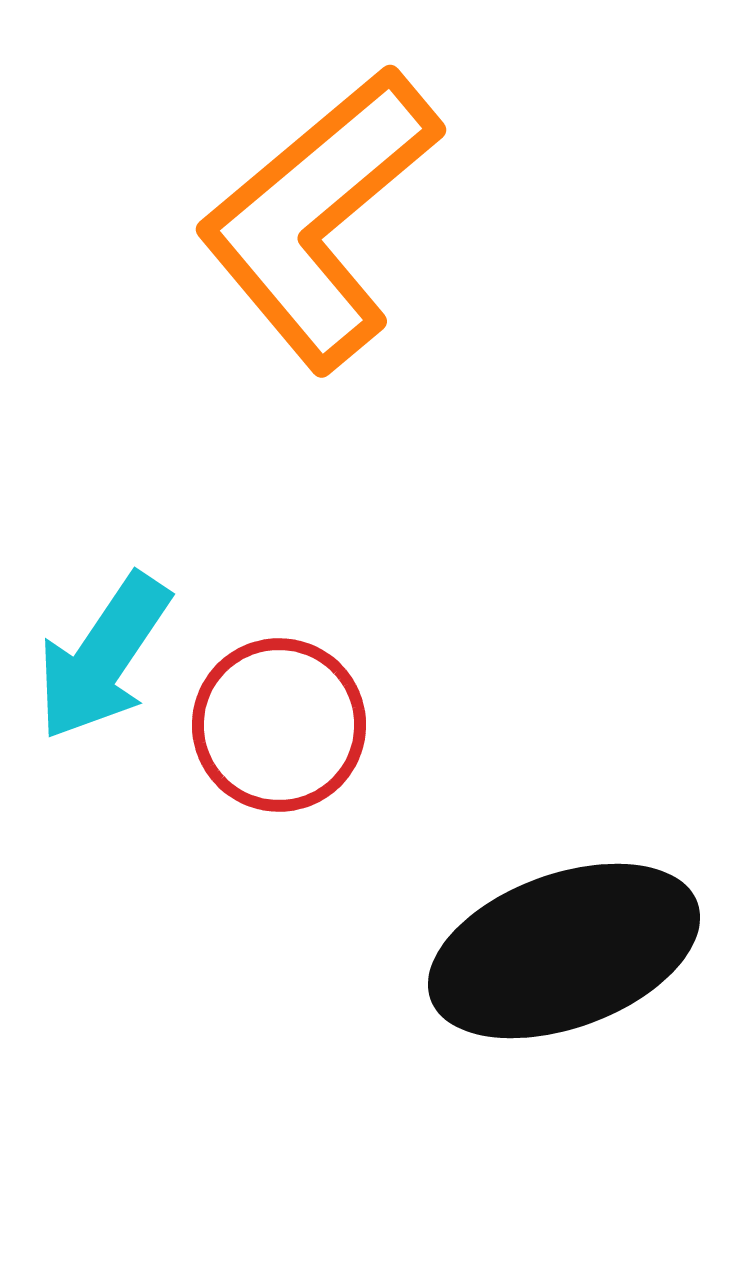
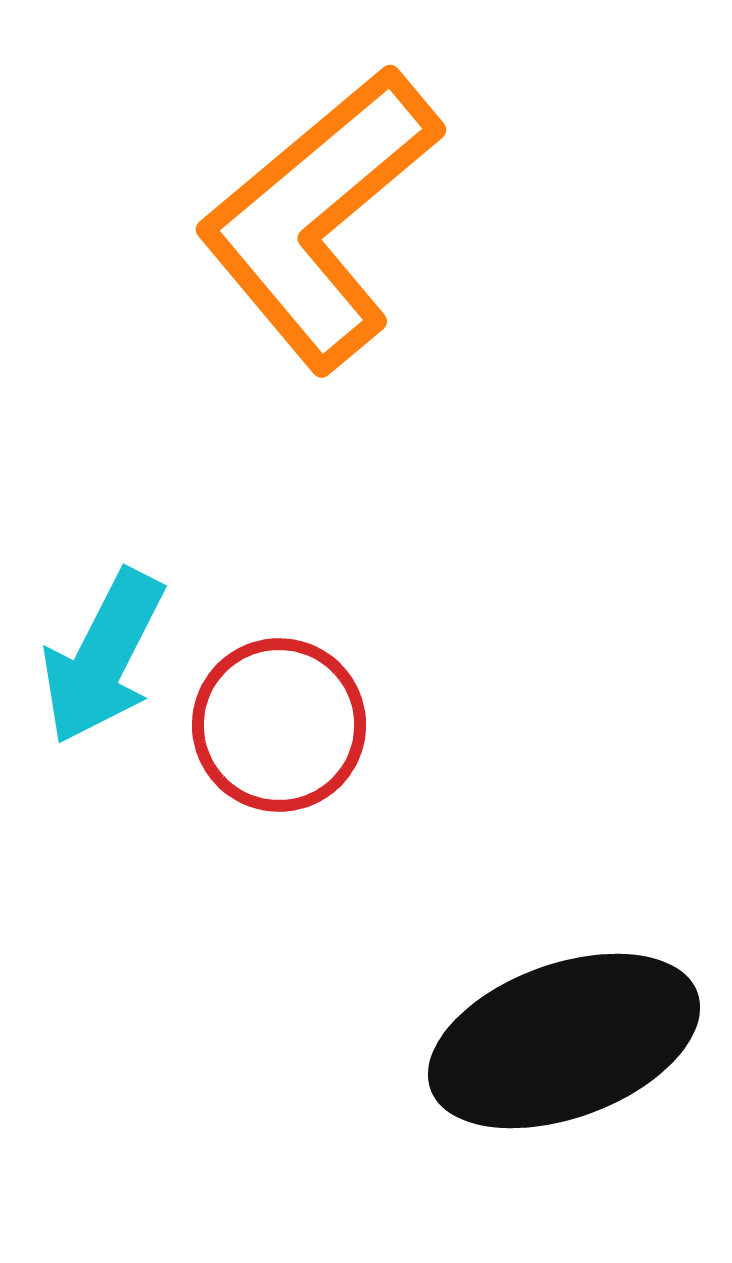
cyan arrow: rotated 7 degrees counterclockwise
black ellipse: moved 90 px down
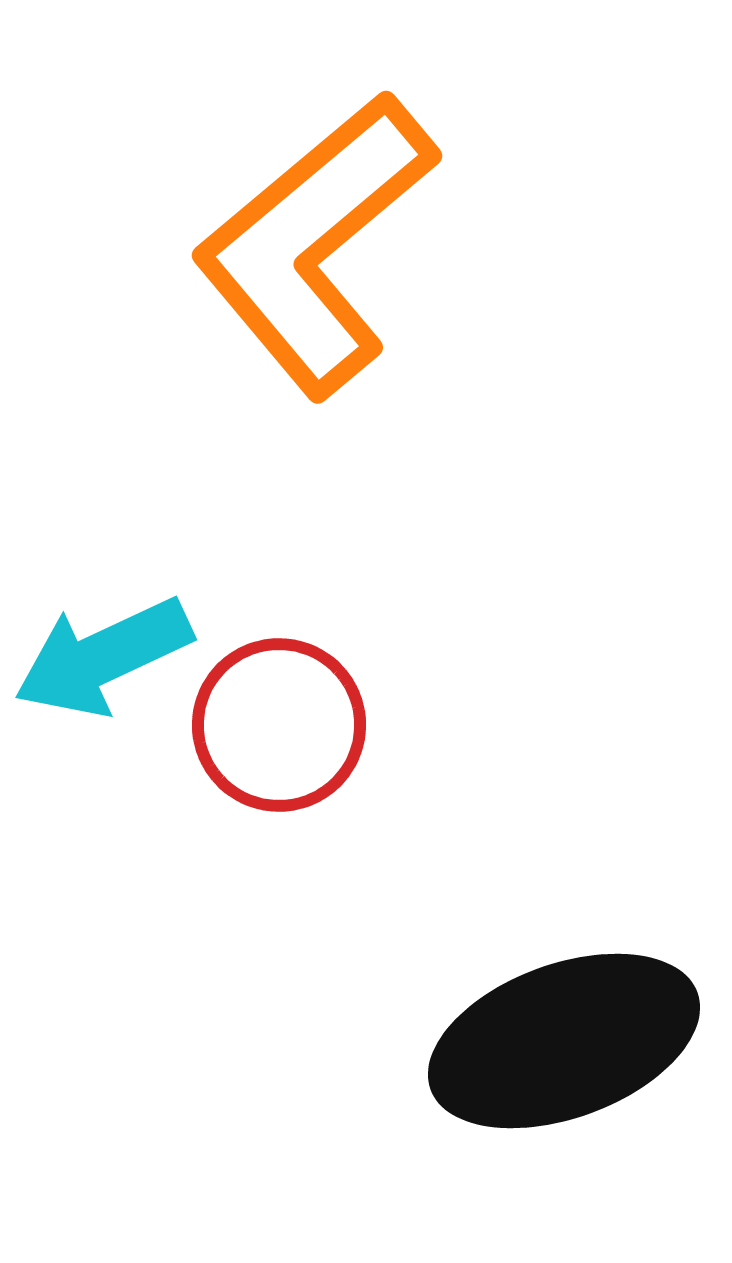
orange L-shape: moved 4 px left, 26 px down
cyan arrow: rotated 38 degrees clockwise
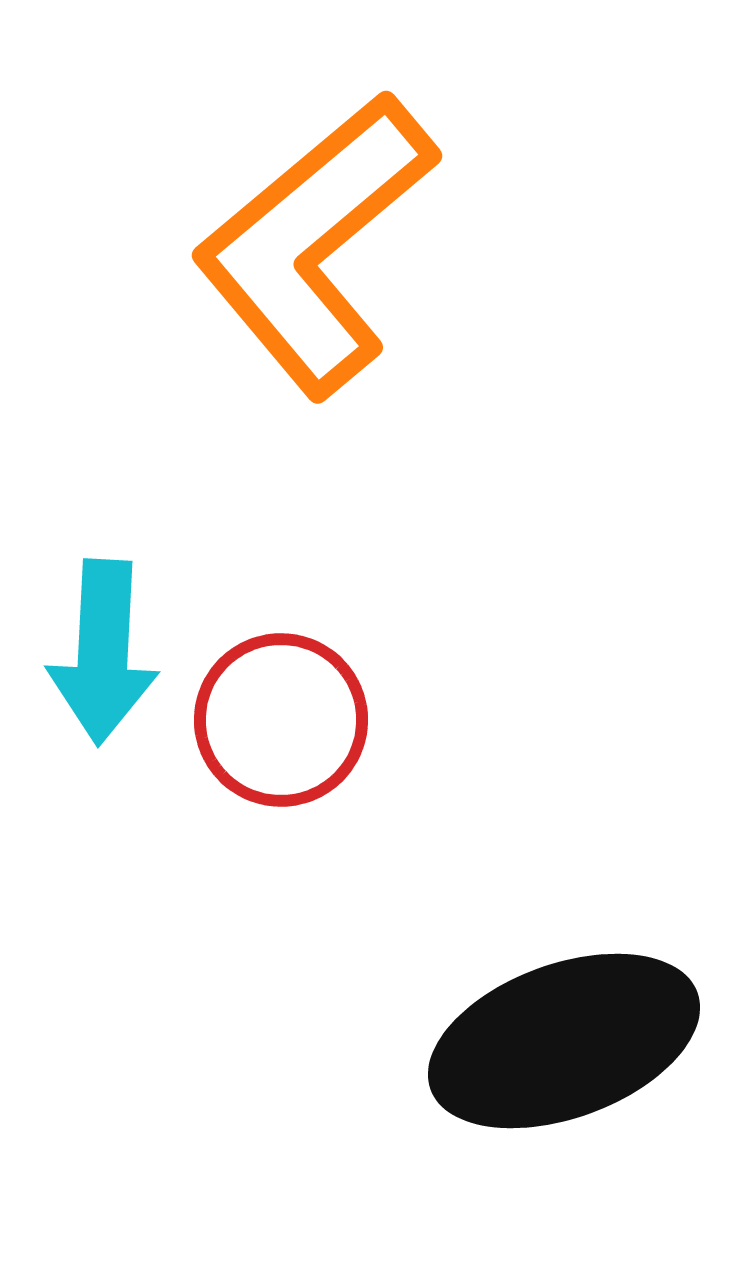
cyan arrow: moved 5 px up; rotated 62 degrees counterclockwise
red circle: moved 2 px right, 5 px up
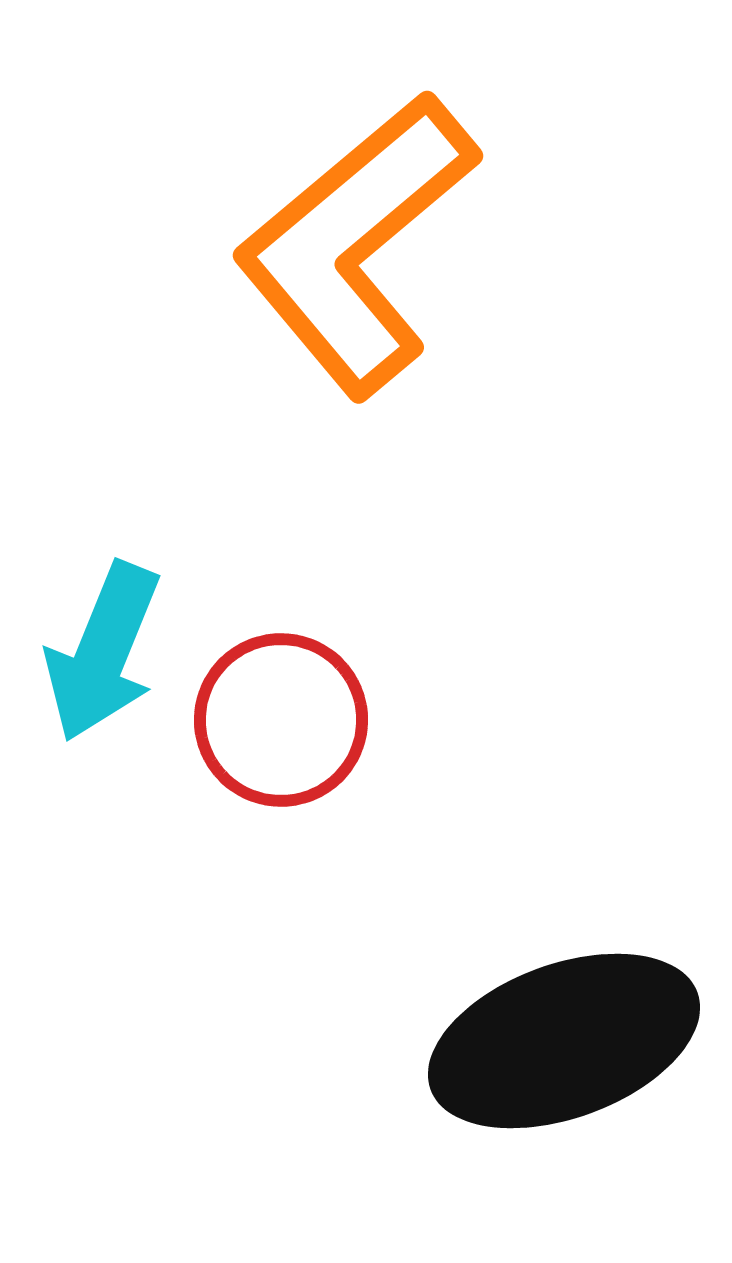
orange L-shape: moved 41 px right
cyan arrow: rotated 19 degrees clockwise
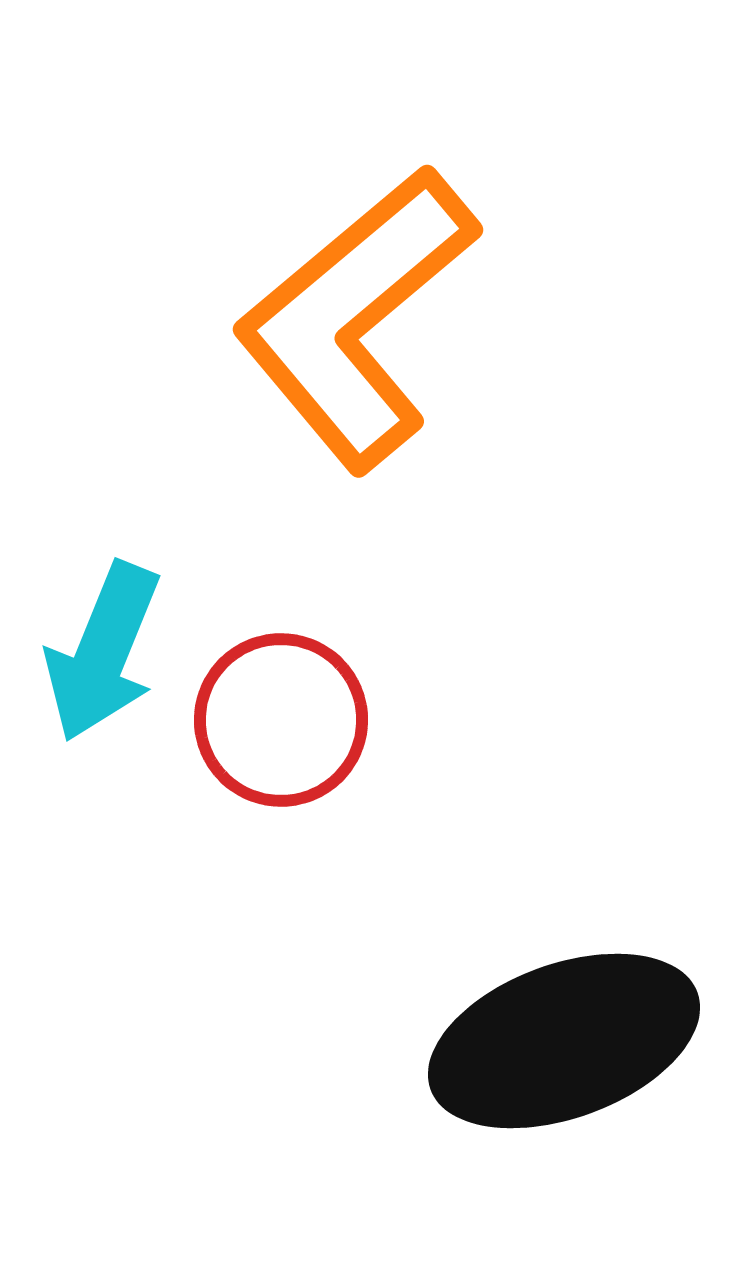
orange L-shape: moved 74 px down
